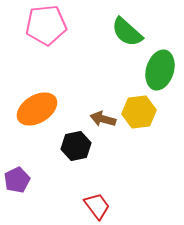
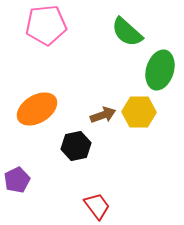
yellow hexagon: rotated 8 degrees clockwise
brown arrow: moved 4 px up; rotated 145 degrees clockwise
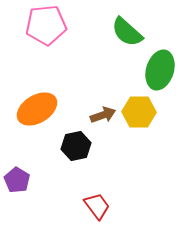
purple pentagon: rotated 15 degrees counterclockwise
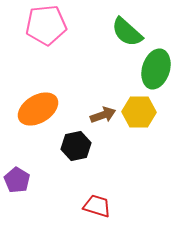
green ellipse: moved 4 px left, 1 px up
orange ellipse: moved 1 px right
red trapezoid: rotated 36 degrees counterclockwise
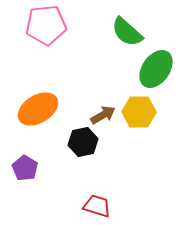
green ellipse: rotated 18 degrees clockwise
brown arrow: rotated 10 degrees counterclockwise
black hexagon: moved 7 px right, 4 px up
purple pentagon: moved 8 px right, 12 px up
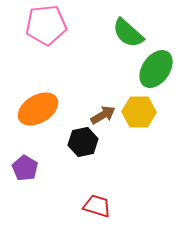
green semicircle: moved 1 px right, 1 px down
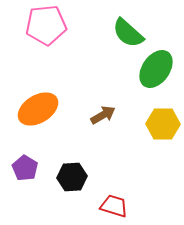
yellow hexagon: moved 24 px right, 12 px down
black hexagon: moved 11 px left, 35 px down; rotated 8 degrees clockwise
red trapezoid: moved 17 px right
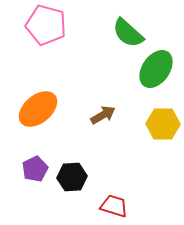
pink pentagon: rotated 21 degrees clockwise
orange ellipse: rotated 9 degrees counterclockwise
purple pentagon: moved 10 px right, 1 px down; rotated 15 degrees clockwise
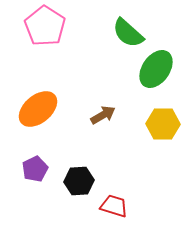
pink pentagon: moved 1 px left, 1 px down; rotated 18 degrees clockwise
black hexagon: moved 7 px right, 4 px down
